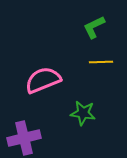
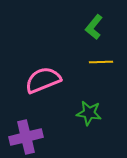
green L-shape: rotated 25 degrees counterclockwise
green star: moved 6 px right
purple cross: moved 2 px right, 1 px up
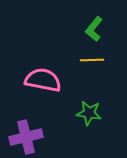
green L-shape: moved 2 px down
yellow line: moved 9 px left, 2 px up
pink semicircle: rotated 33 degrees clockwise
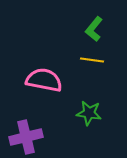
yellow line: rotated 10 degrees clockwise
pink semicircle: moved 1 px right
